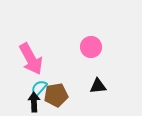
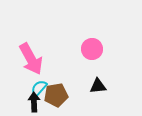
pink circle: moved 1 px right, 2 px down
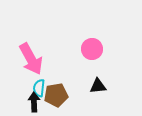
cyan semicircle: rotated 36 degrees counterclockwise
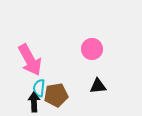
pink arrow: moved 1 px left, 1 px down
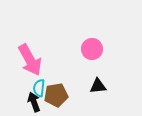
black arrow: rotated 18 degrees counterclockwise
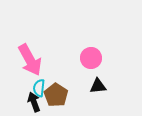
pink circle: moved 1 px left, 9 px down
brown pentagon: rotated 30 degrees counterclockwise
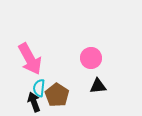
pink arrow: moved 1 px up
brown pentagon: moved 1 px right
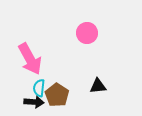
pink circle: moved 4 px left, 25 px up
black arrow: rotated 114 degrees clockwise
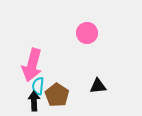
pink arrow: moved 2 px right, 6 px down; rotated 44 degrees clockwise
cyan semicircle: moved 1 px left, 2 px up
black arrow: moved 1 px up; rotated 96 degrees counterclockwise
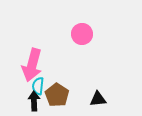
pink circle: moved 5 px left, 1 px down
black triangle: moved 13 px down
